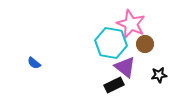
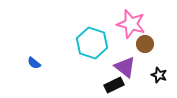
pink star: rotated 8 degrees counterclockwise
cyan hexagon: moved 19 px left; rotated 8 degrees clockwise
black star: rotated 28 degrees clockwise
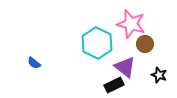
cyan hexagon: moved 5 px right; rotated 8 degrees clockwise
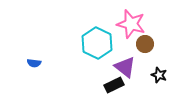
blue semicircle: rotated 32 degrees counterclockwise
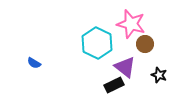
blue semicircle: rotated 24 degrees clockwise
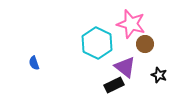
blue semicircle: rotated 40 degrees clockwise
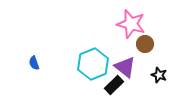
cyan hexagon: moved 4 px left, 21 px down; rotated 12 degrees clockwise
black rectangle: rotated 18 degrees counterclockwise
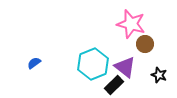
blue semicircle: rotated 72 degrees clockwise
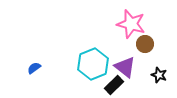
blue semicircle: moved 5 px down
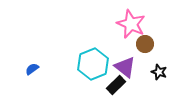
pink star: rotated 8 degrees clockwise
blue semicircle: moved 2 px left, 1 px down
black star: moved 3 px up
black rectangle: moved 2 px right
